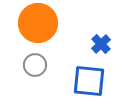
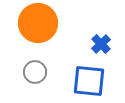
gray circle: moved 7 px down
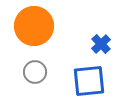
orange circle: moved 4 px left, 3 px down
blue square: rotated 12 degrees counterclockwise
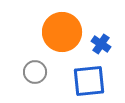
orange circle: moved 28 px right, 6 px down
blue cross: rotated 12 degrees counterclockwise
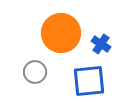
orange circle: moved 1 px left, 1 px down
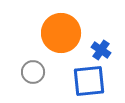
blue cross: moved 6 px down
gray circle: moved 2 px left
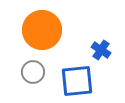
orange circle: moved 19 px left, 3 px up
blue square: moved 12 px left
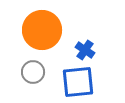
blue cross: moved 16 px left
blue square: moved 1 px right, 1 px down
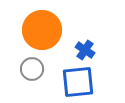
gray circle: moved 1 px left, 3 px up
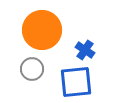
blue square: moved 2 px left
